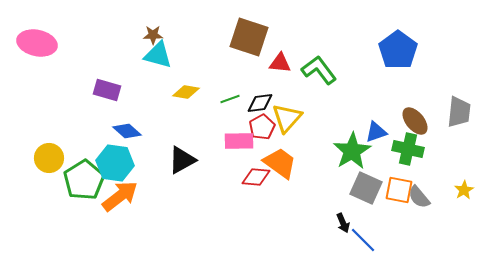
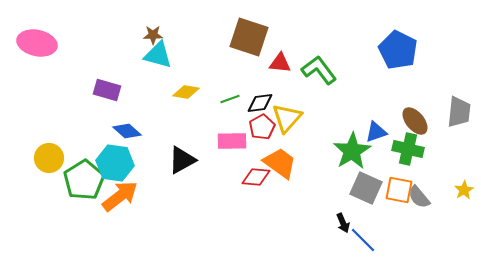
blue pentagon: rotated 9 degrees counterclockwise
pink rectangle: moved 7 px left
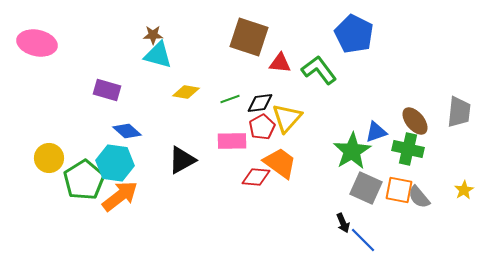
blue pentagon: moved 44 px left, 16 px up
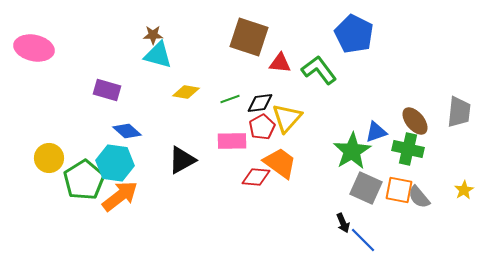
pink ellipse: moved 3 px left, 5 px down
